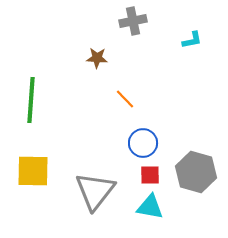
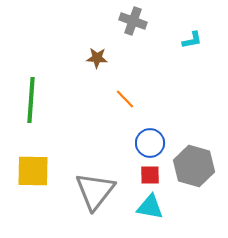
gray cross: rotated 32 degrees clockwise
blue circle: moved 7 px right
gray hexagon: moved 2 px left, 6 px up
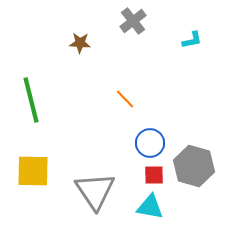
gray cross: rotated 32 degrees clockwise
brown star: moved 17 px left, 15 px up
green line: rotated 18 degrees counterclockwise
red square: moved 4 px right
gray triangle: rotated 12 degrees counterclockwise
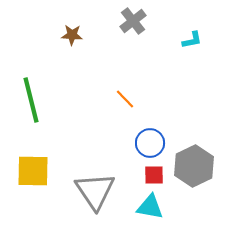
brown star: moved 8 px left, 8 px up
gray hexagon: rotated 18 degrees clockwise
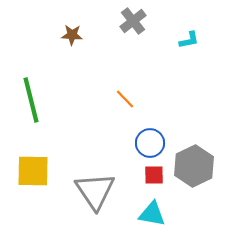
cyan L-shape: moved 3 px left
cyan triangle: moved 2 px right, 7 px down
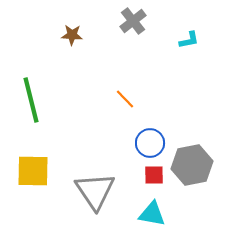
gray hexagon: moved 2 px left, 1 px up; rotated 15 degrees clockwise
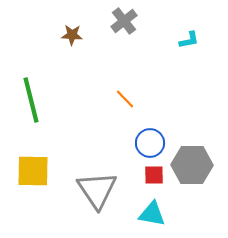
gray cross: moved 9 px left
gray hexagon: rotated 12 degrees clockwise
gray triangle: moved 2 px right, 1 px up
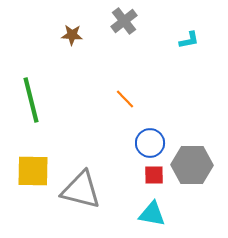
gray triangle: moved 16 px left; rotated 42 degrees counterclockwise
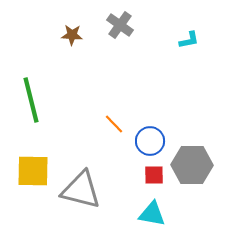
gray cross: moved 4 px left, 4 px down; rotated 16 degrees counterclockwise
orange line: moved 11 px left, 25 px down
blue circle: moved 2 px up
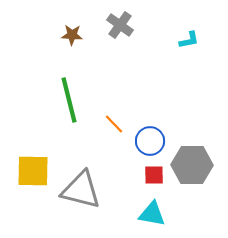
green line: moved 38 px right
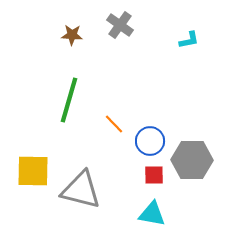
green line: rotated 30 degrees clockwise
gray hexagon: moved 5 px up
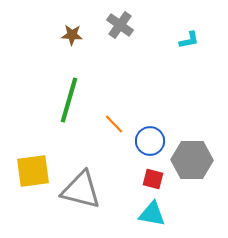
yellow square: rotated 9 degrees counterclockwise
red square: moved 1 px left, 4 px down; rotated 15 degrees clockwise
